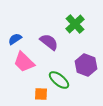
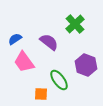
pink trapezoid: rotated 10 degrees clockwise
green ellipse: rotated 15 degrees clockwise
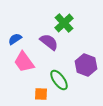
green cross: moved 11 px left, 1 px up
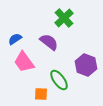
green cross: moved 5 px up
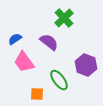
orange square: moved 4 px left
